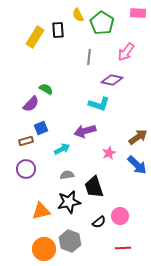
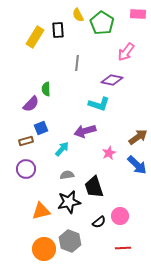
pink rectangle: moved 1 px down
gray line: moved 12 px left, 6 px down
green semicircle: rotated 120 degrees counterclockwise
cyan arrow: rotated 21 degrees counterclockwise
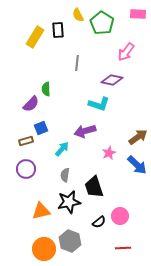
gray semicircle: moved 2 px left; rotated 72 degrees counterclockwise
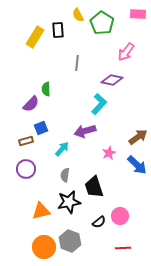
cyan L-shape: rotated 65 degrees counterclockwise
orange circle: moved 2 px up
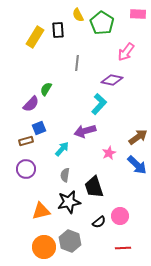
green semicircle: rotated 32 degrees clockwise
blue square: moved 2 px left
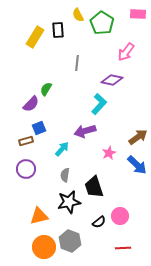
orange triangle: moved 2 px left, 5 px down
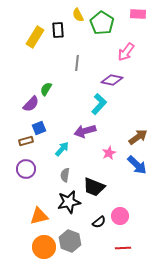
black trapezoid: rotated 50 degrees counterclockwise
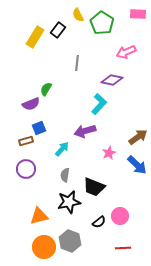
black rectangle: rotated 42 degrees clockwise
pink arrow: rotated 30 degrees clockwise
purple semicircle: rotated 24 degrees clockwise
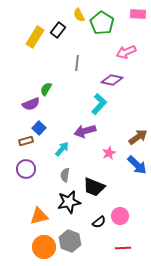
yellow semicircle: moved 1 px right
blue square: rotated 24 degrees counterclockwise
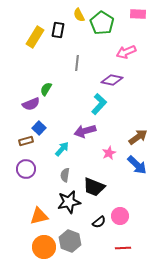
black rectangle: rotated 28 degrees counterclockwise
